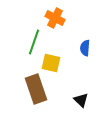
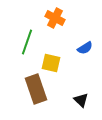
green line: moved 7 px left
blue semicircle: rotated 126 degrees counterclockwise
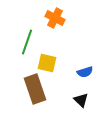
blue semicircle: moved 24 px down; rotated 14 degrees clockwise
yellow square: moved 4 px left
brown rectangle: moved 1 px left
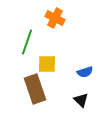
yellow square: moved 1 px down; rotated 12 degrees counterclockwise
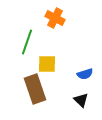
blue semicircle: moved 2 px down
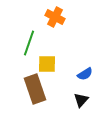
orange cross: moved 1 px up
green line: moved 2 px right, 1 px down
blue semicircle: rotated 14 degrees counterclockwise
black triangle: rotated 28 degrees clockwise
